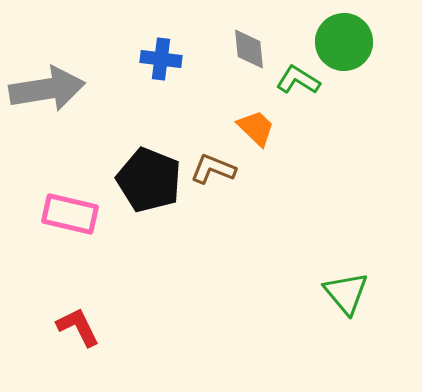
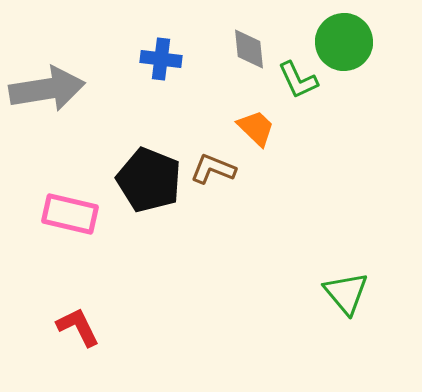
green L-shape: rotated 147 degrees counterclockwise
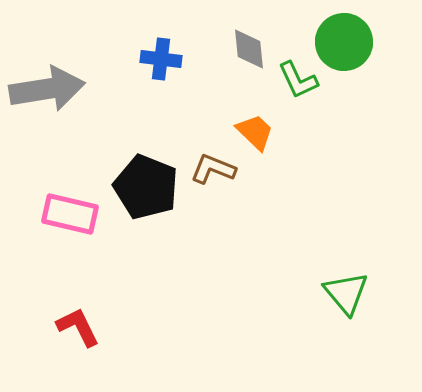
orange trapezoid: moved 1 px left, 4 px down
black pentagon: moved 3 px left, 7 px down
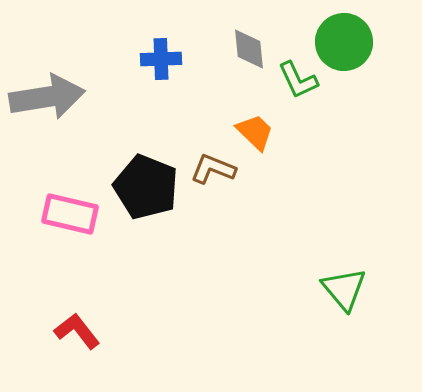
blue cross: rotated 9 degrees counterclockwise
gray arrow: moved 8 px down
green triangle: moved 2 px left, 4 px up
red L-shape: moved 1 px left, 4 px down; rotated 12 degrees counterclockwise
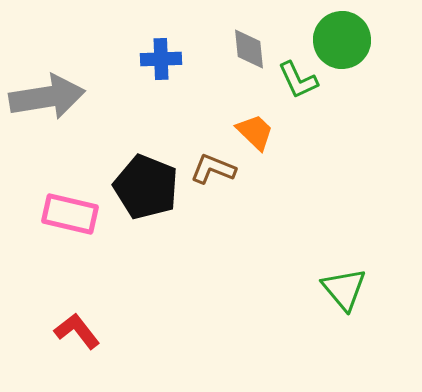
green circle: moved 2 px left, 2 px up
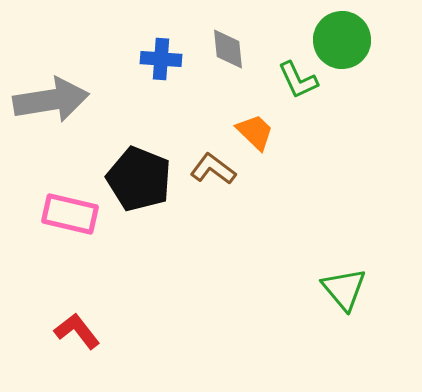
gray diamond: moved 21 px left
blue cross: rotated 6 degrees clockwise
gray arrow: moved 4 px right, 3 px down
brown L-shape: rotated 15 degrees clockwise
black pentagon: moved 7 px left, 8 px up
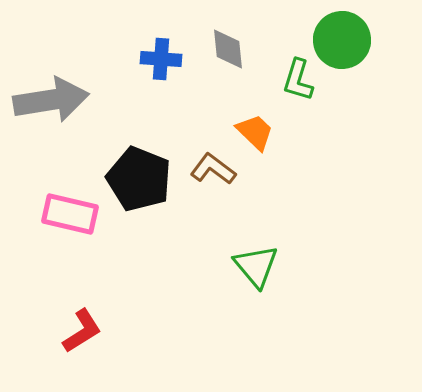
green L-shape: rotated 42 degrees clockwise
green triangle: moved 88 px left, 23 px up
red L-shape: moved 5 px right; rotated 96 degrees clockwise
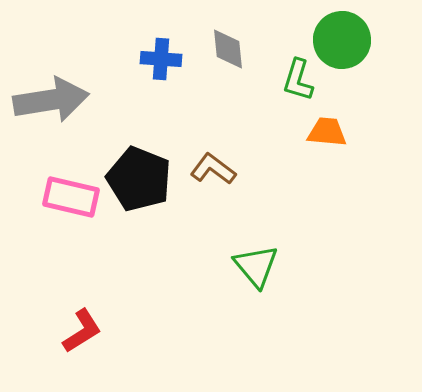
orange trapezoid: moved 72 px right; rotated 39 degrees counterclockwise
pink rectangle: moved 1 px right, 17 px up
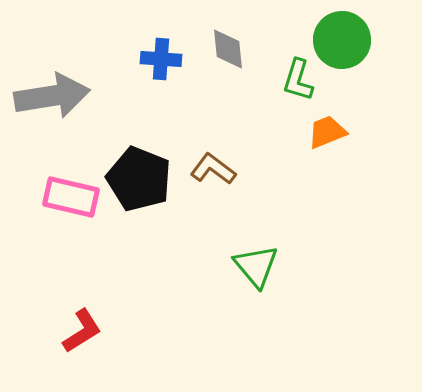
gray arrow: moved 1 px right, 4 px up
orange trapezoid: rotated 27 degrees counterclockwise
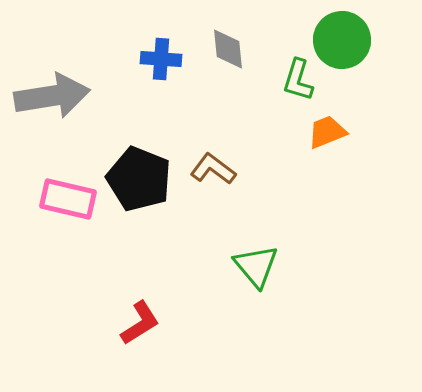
pink rectangle: moved 3 px left, 2 px down
red L-shape: moved 58 px right, 8 px up
